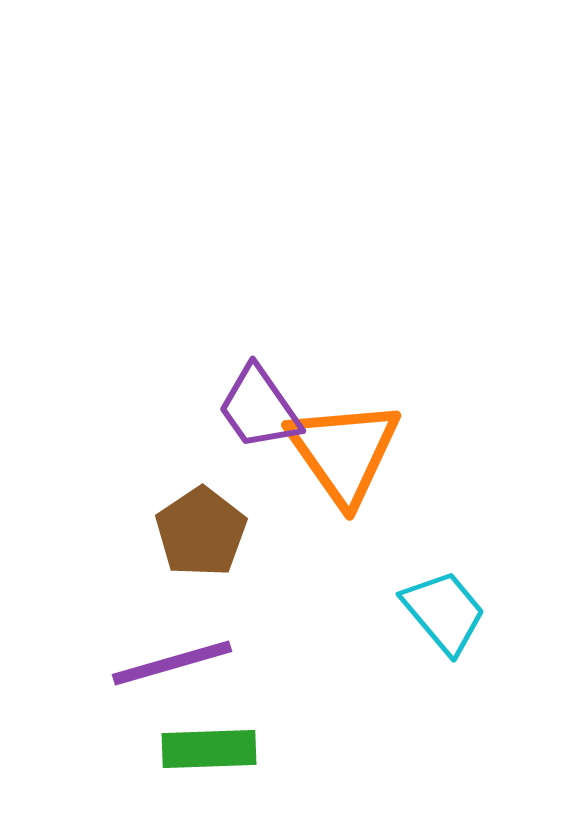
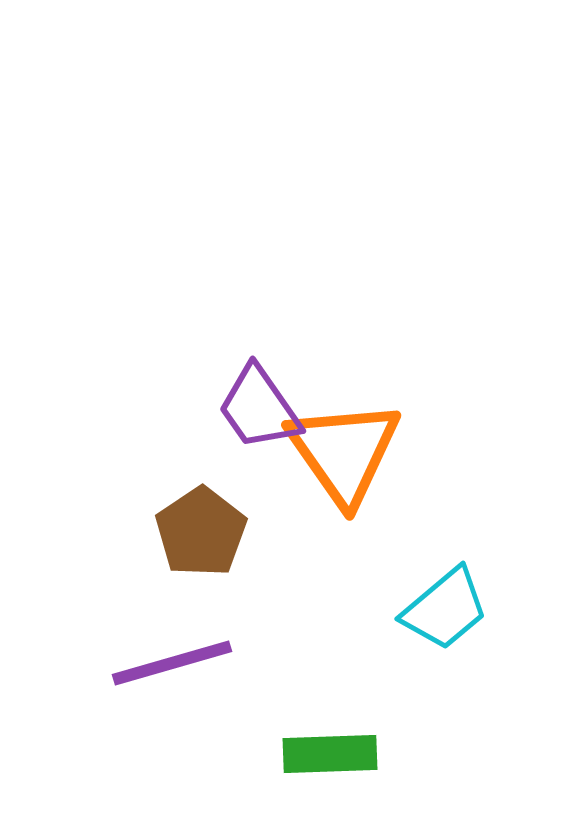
cyan trapezoid: moved 1 px right, 3 px up; rotated 90 degrees clockwise
green rectangle: moved 121 px right, 5 px down
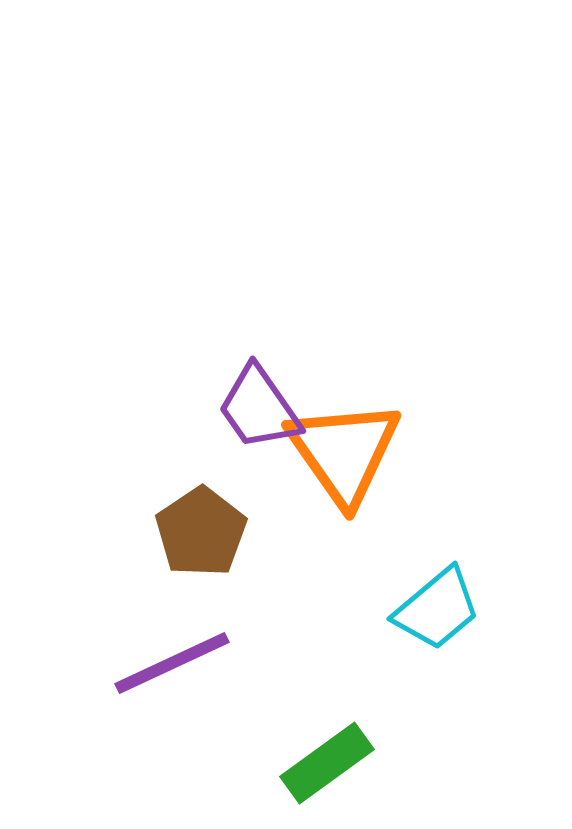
cyan trapezoid: moved 8 px left
purple line: rotated 9 degrees counterclockwise
green rectangle: moved 3 px left, 9 px down; rotated 34 degrees counterclockwise
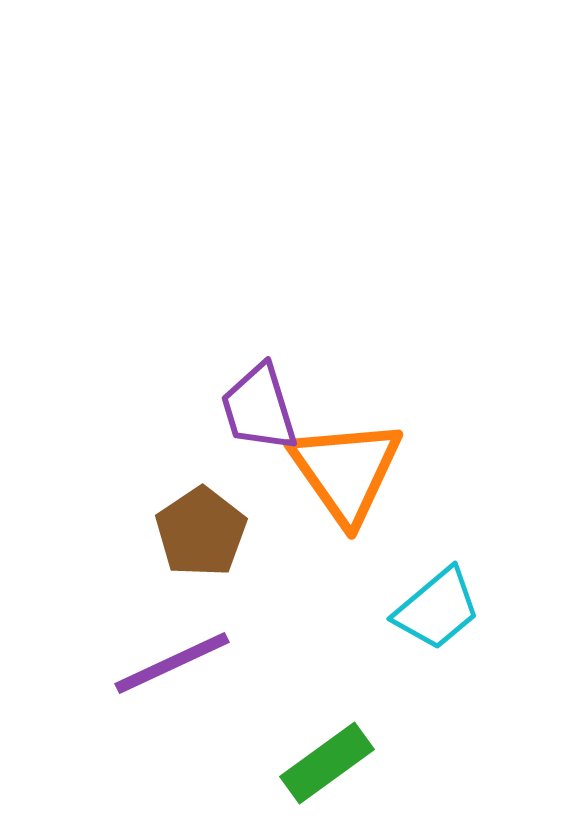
purple trapezoid: rotated 18 degrees clockwise
orange triangle: moved 2 px right, 19 px down
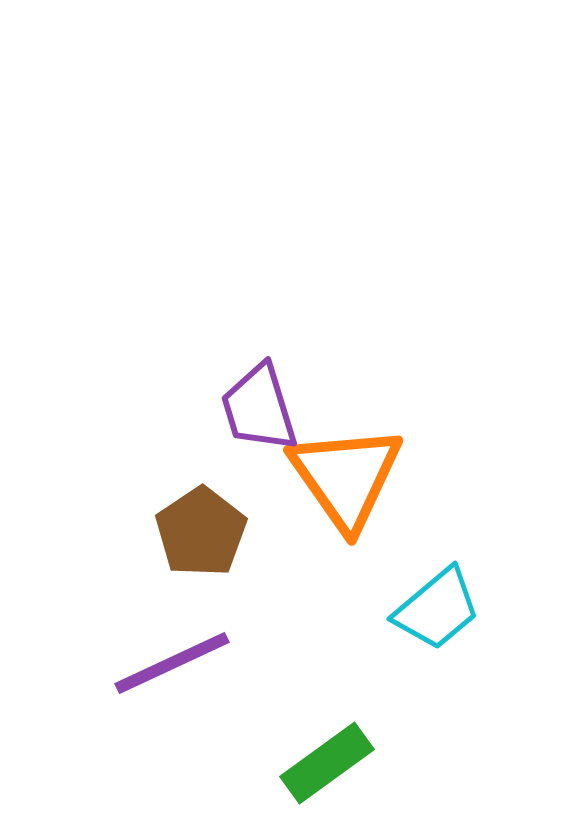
orange triangle: moved 6 px down
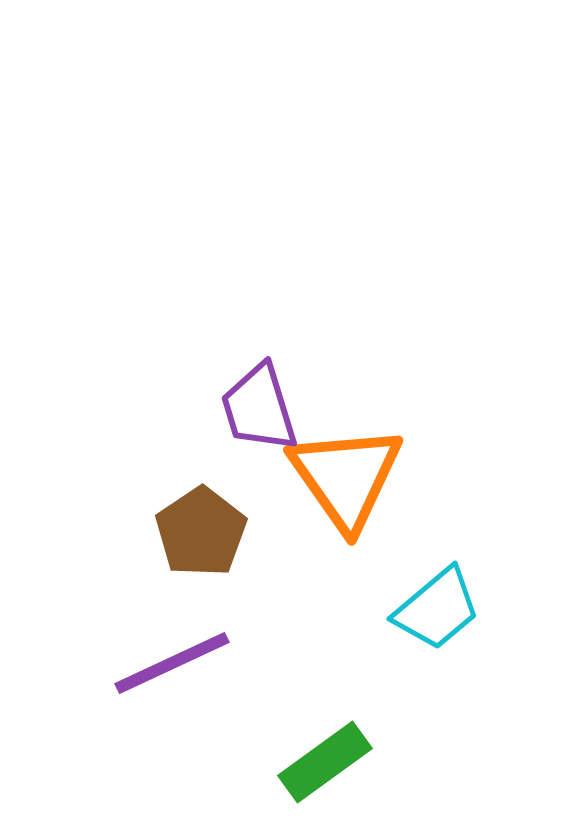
green rectangle: moved 2 px left, 1 px up
